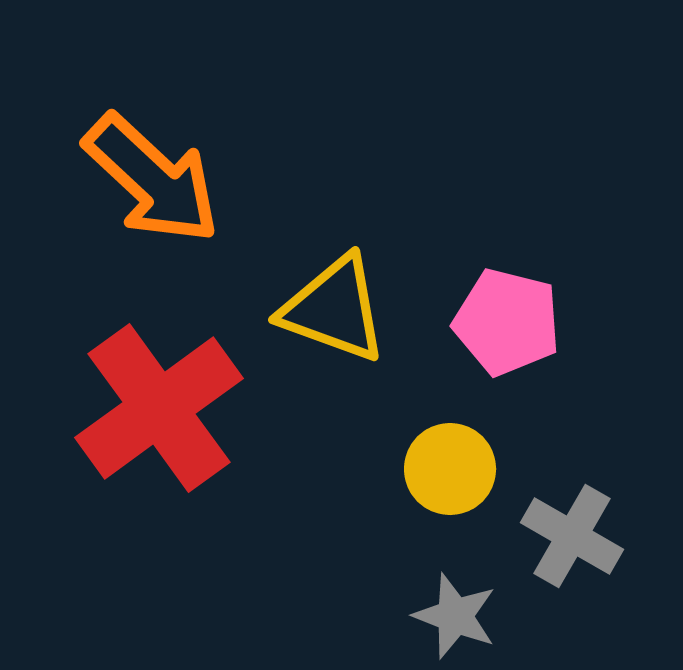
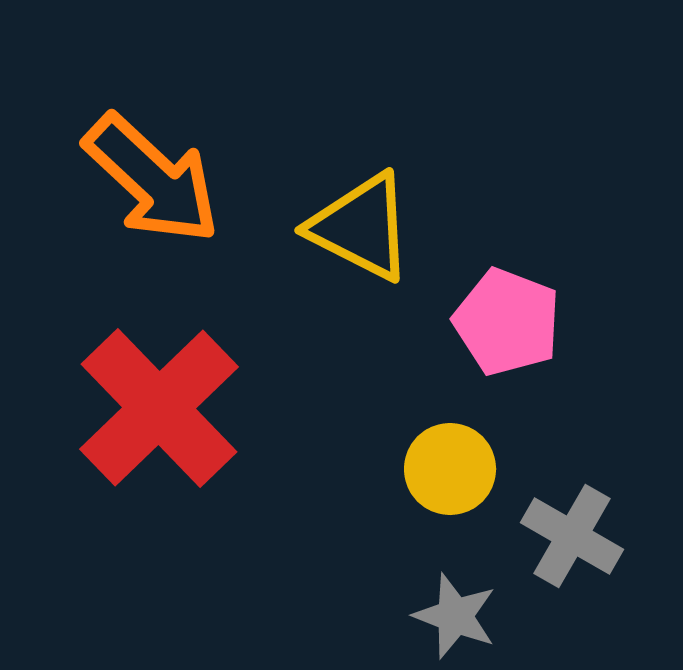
yellow triangle: moved 27 px right, 82 px up; rotated 7 degrees clockwise
pink pentagon: rotated 7 degrees clockwise
red cross: rotated 8 degrees counterclockwise
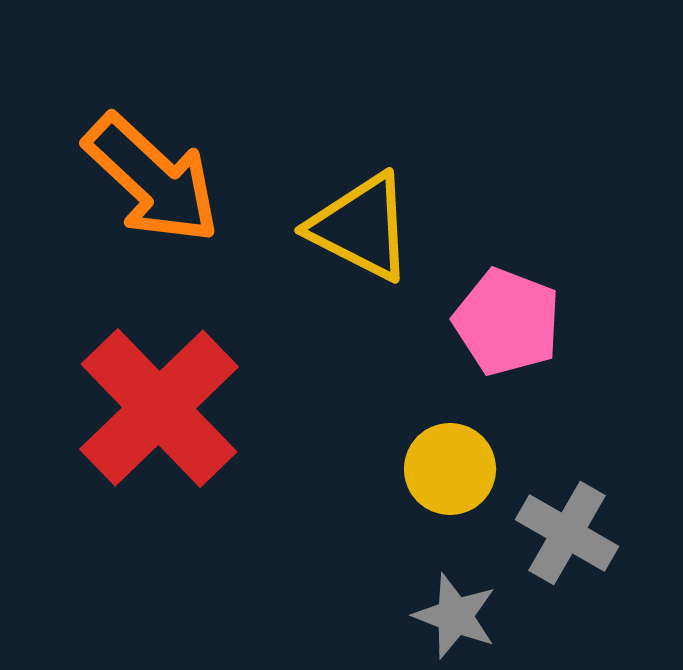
gray cross: moved 5 px left, 3 px up
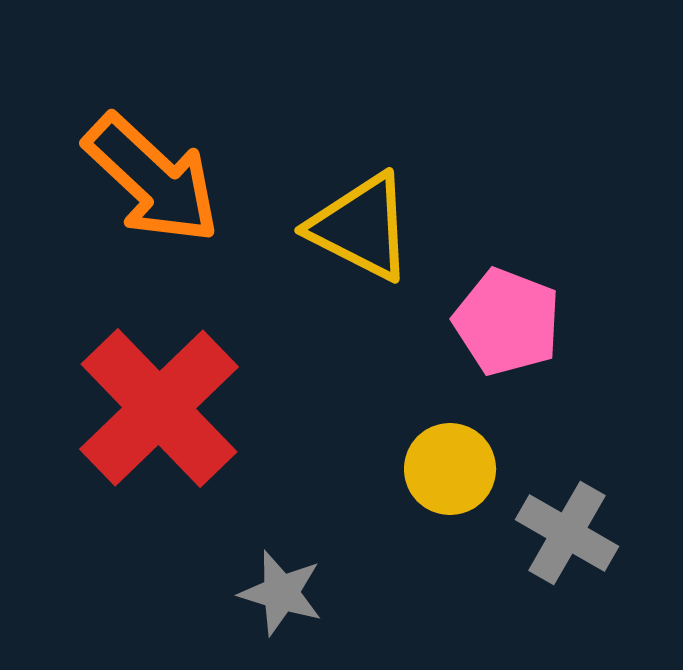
gray star: moved 174 px left, 23 px up; rotated 4 degrees counterclockwise
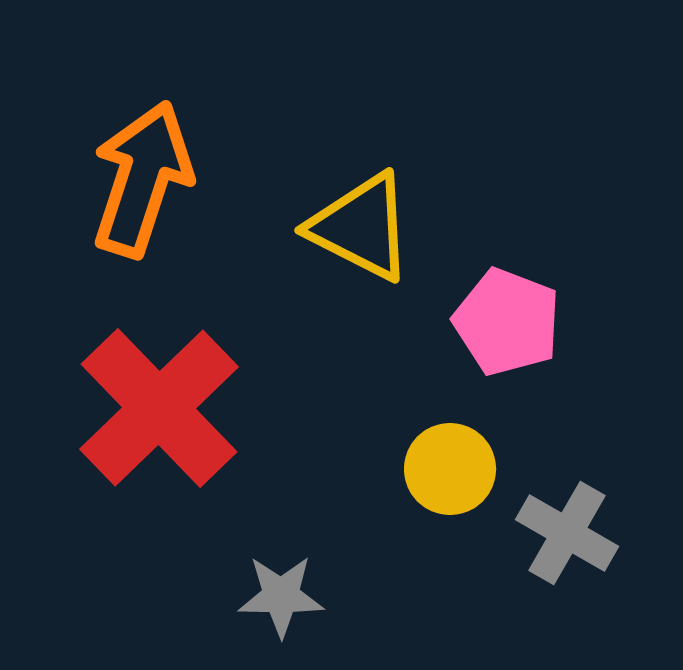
orange arrow: moved 10 px left; rotated 115 degrees counterclockwise
gray star: moved 3 px down; rotated 16 degrees counterclockwise
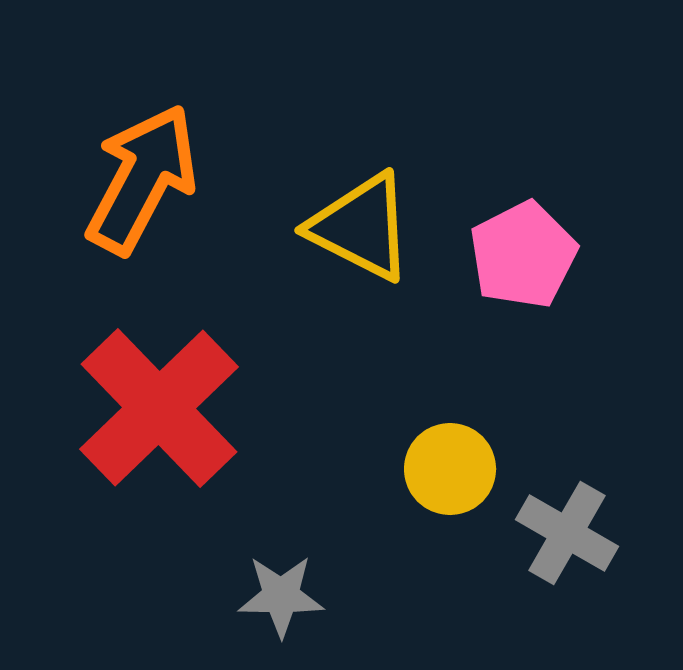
orange arrow: rotated 10 degrees clockwise
pink pentagon: moved 16 px right, 67 px up; rotated 24 degrees clockwise
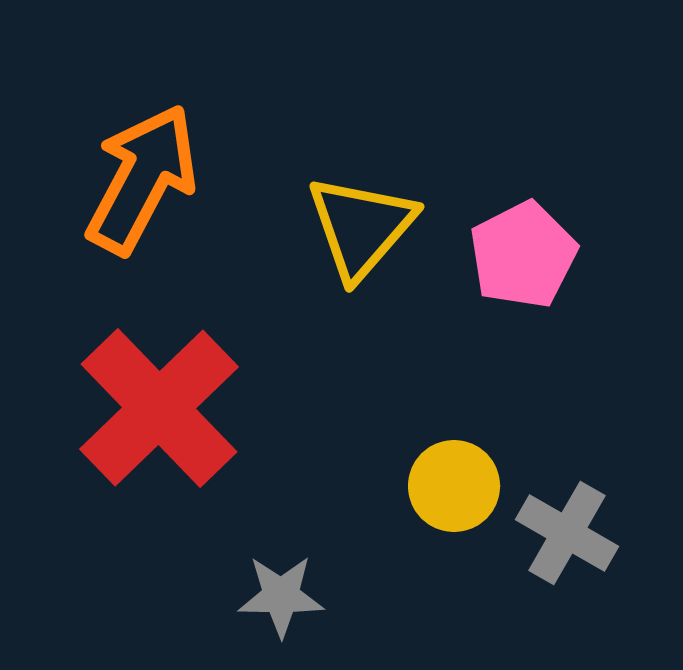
yellow triangle: rotated 44 degrees clockwise
yellow circle: moved 4 px right, 17 px down
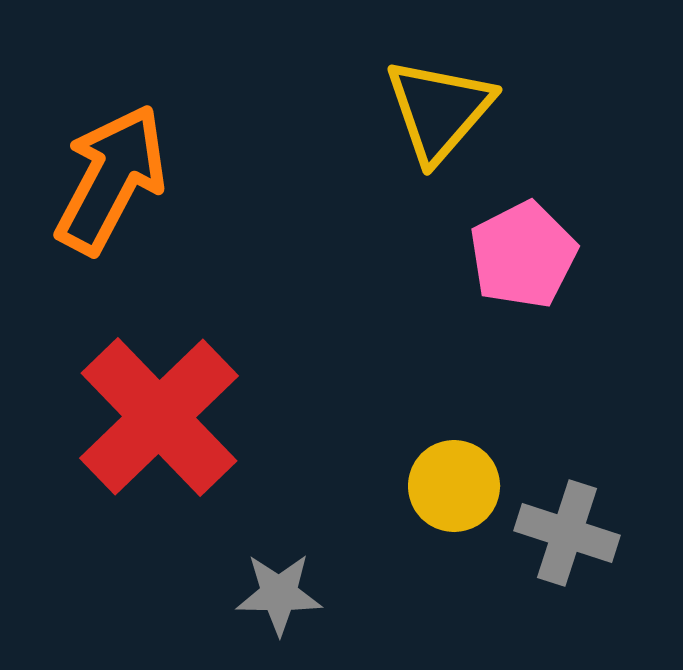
orange arrow: moved 31 px left
yellow triangle: moved 78 px right, 117 px up
red cross: moved 9 px down
gray cross: rotated 12 degrees counterclockwise
gray star: moved 2 px left, 2 px up
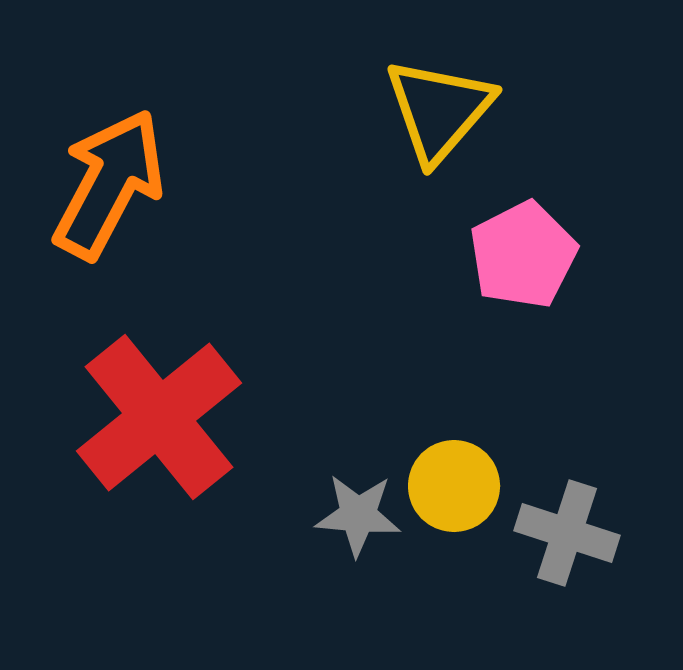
orange arrow: moved 2 px left, 5 px down
red cross: rotated 5 degrees clockwise
gray star: moved 79 px right, 79 px up; rotated 4 degrees clockwise
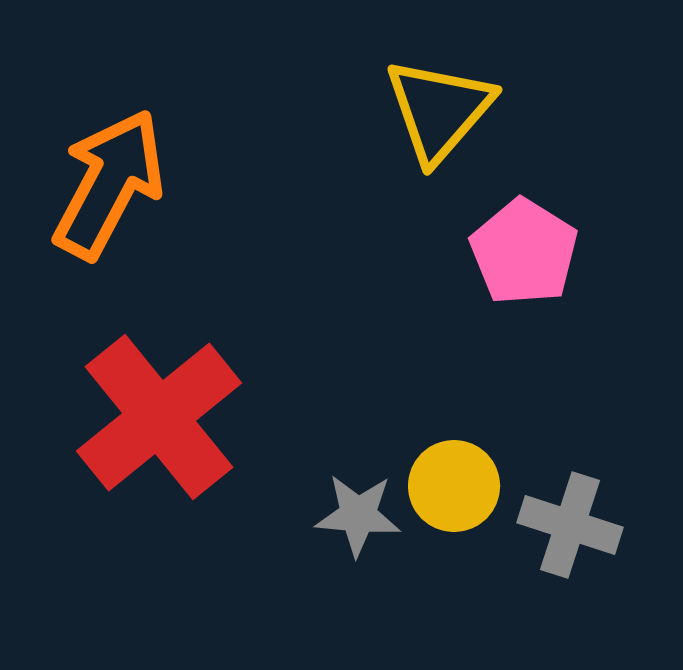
pink pentagon: moved 1 px right, 3 px up; rotated 13 degrees counterclockwise
gray cross: moved 3 px right, 8 px up
